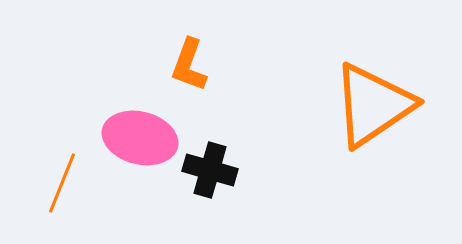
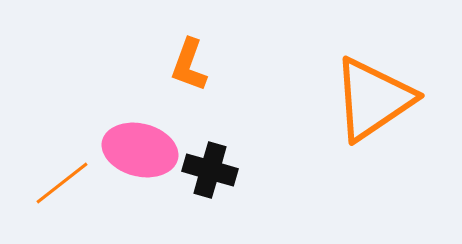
orange triangle: moved 6 px up
pink ellipse: moved 12 px down
orange line: rotated 30 degrees clockwise
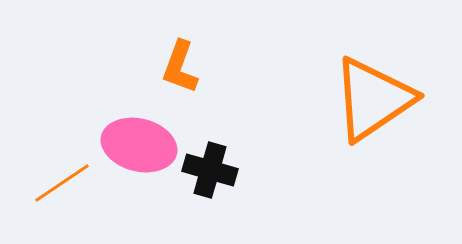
orange L-shape: moved 9 px left, 2 px down
pink ellipse: moved 1 px left, 5 px up
orange line: rotated 4 degrees clockwise
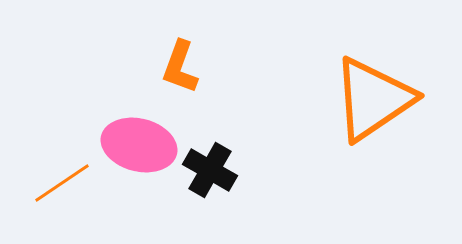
black cross: rotated 14 degrees clockwise
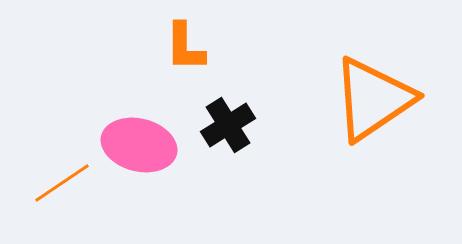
orange L-shape: moved 5 px right, 20 px up; rotated 20 degrees counterclockwise
black cross: moved 18 px right, 45 px up; rotated 28 degrees clockwise
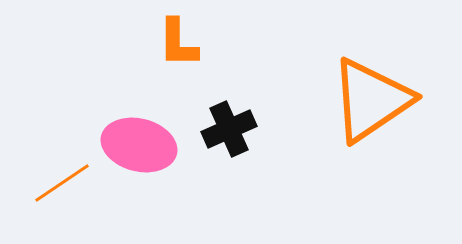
orange L-shape: moved 7 px left, 4 px up
orange triangle: moved 2 px left, 1 px down
black cross: moved 1 px right, 4 px down; rotated 8 degrees clockwise
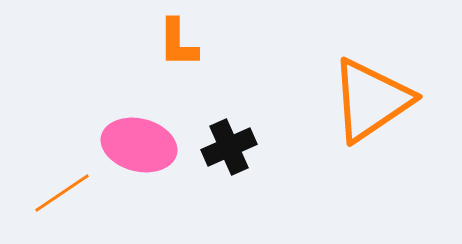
black cross: moved 18 px down
orange line: moved 10 px down
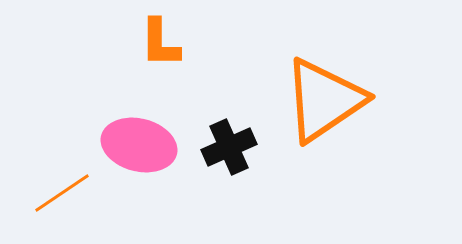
orange L-shape: moved 18 px left
orange triangle: moved 47 px left
